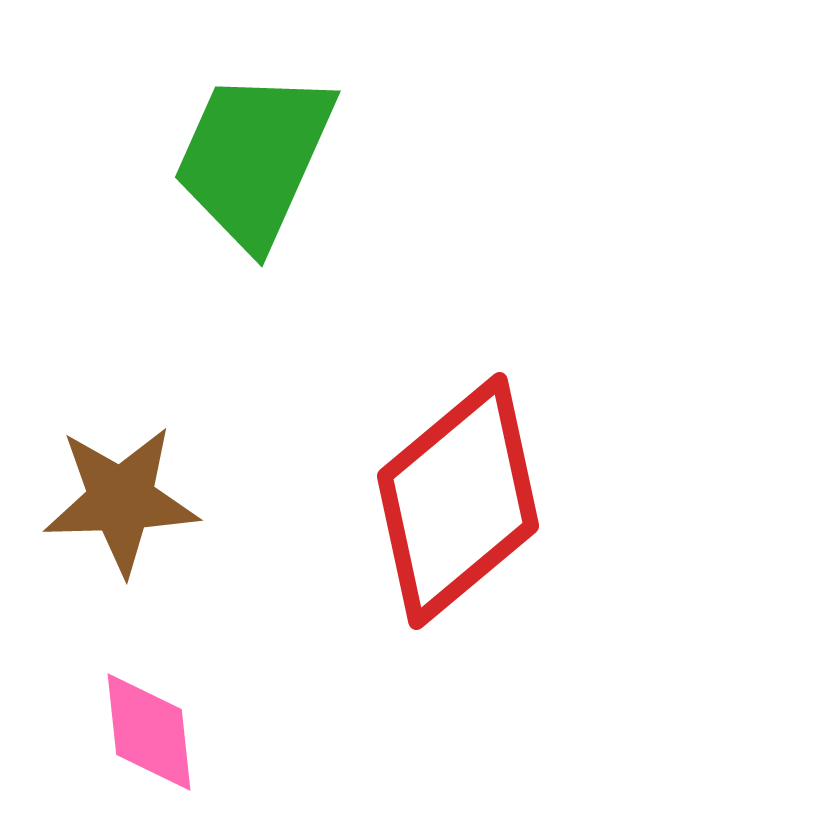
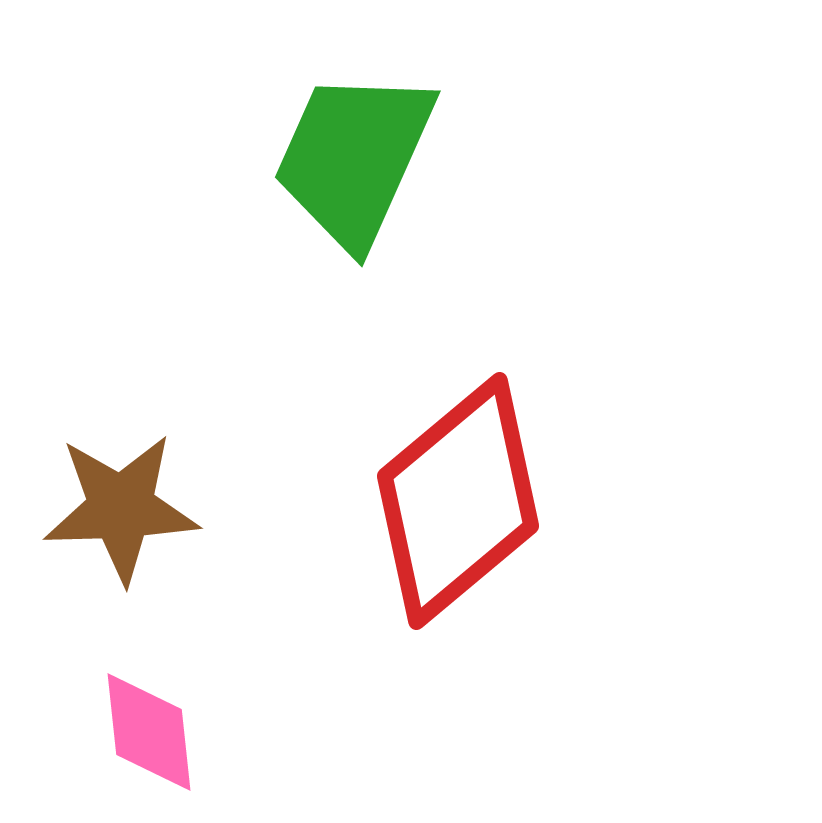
green trapezoid: moved 100 px right
brown star: moved 8 px down
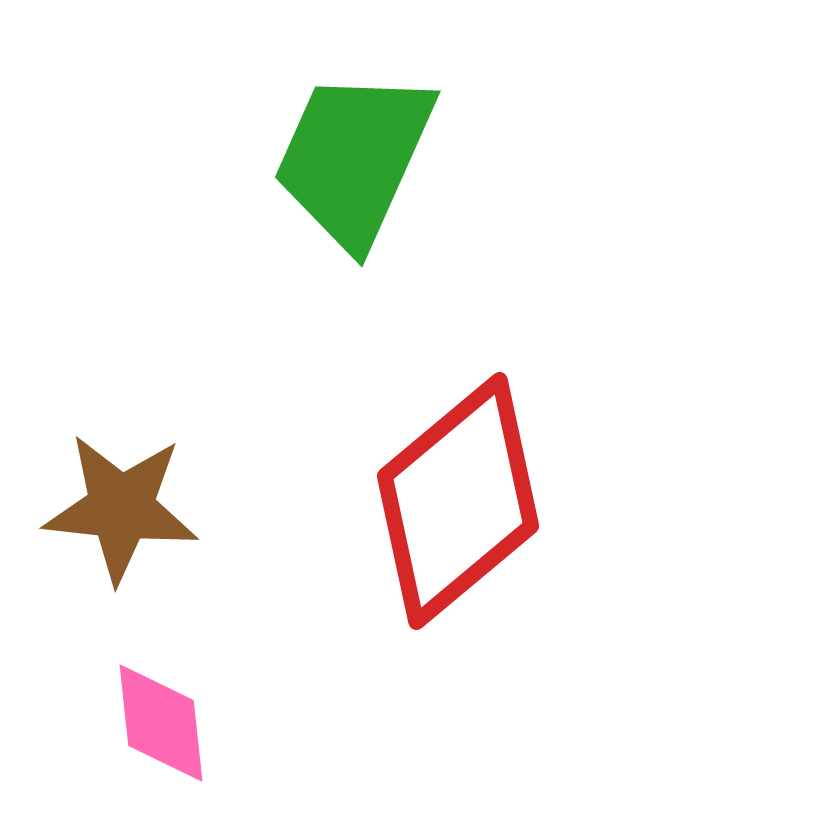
brown star: rotated 8 degrees clockwise
pink diamond: moved 12 px right, 9 px up
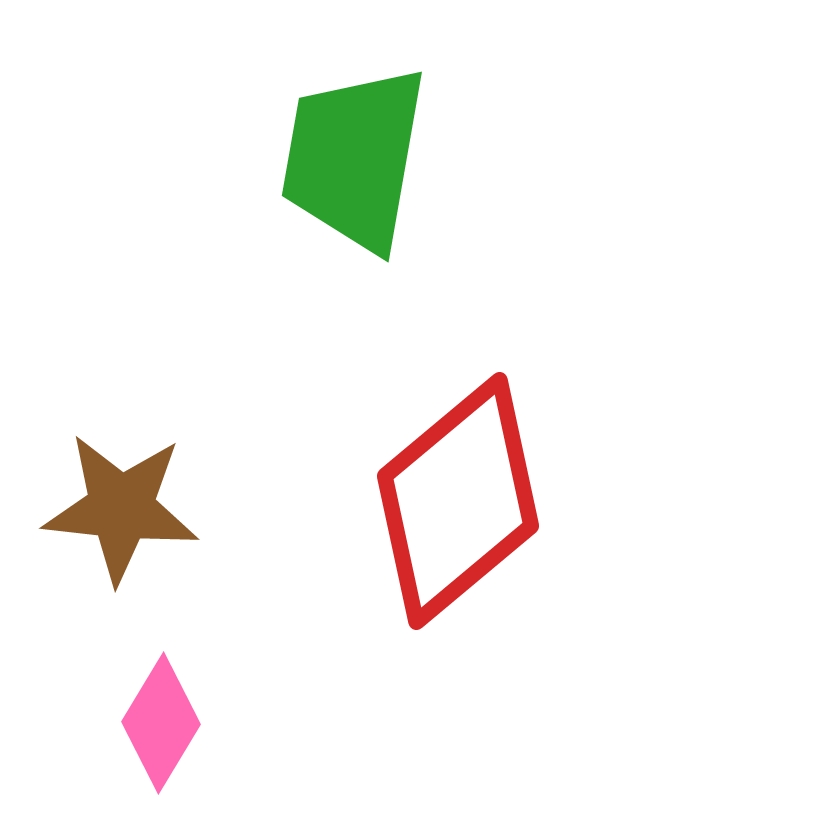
green trapezoid: rotated 14 degrees counterclockwise
pink diamond: rotated 37 degrees clockwise
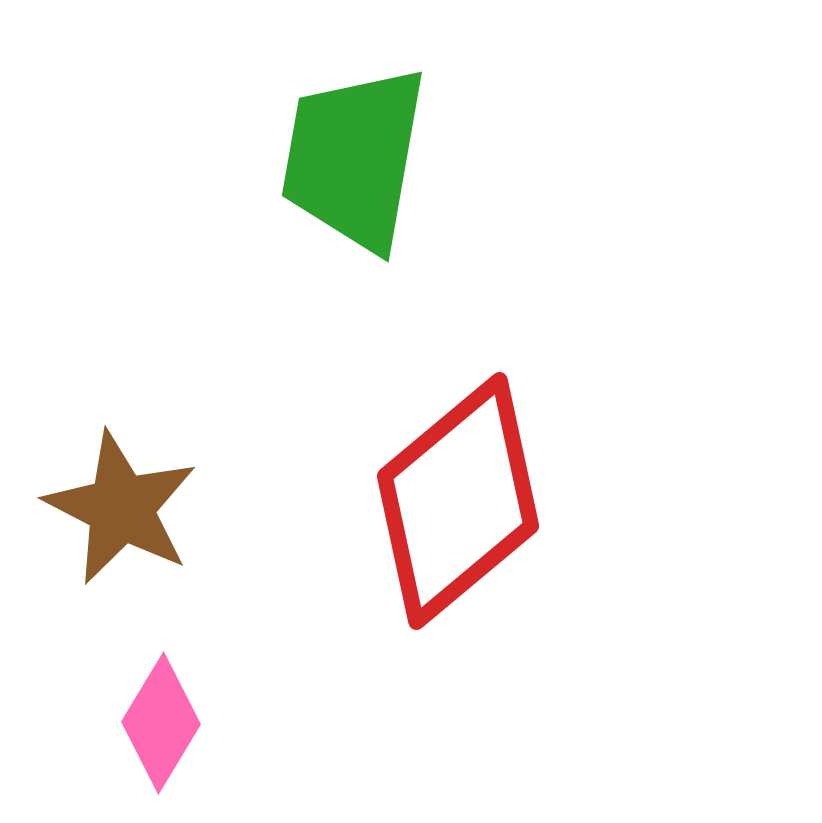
brown star: rotated 21 degrees clockwise
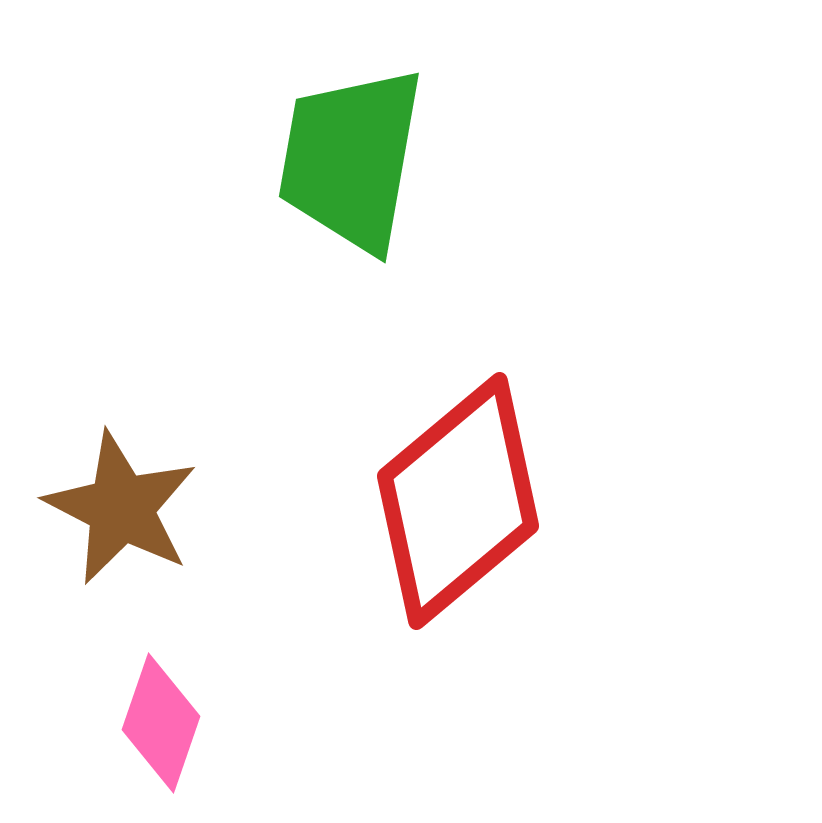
green trapezoid: moved 3 px left, 1 px down
pink diamond: rotated 12 degrees counterclockwise
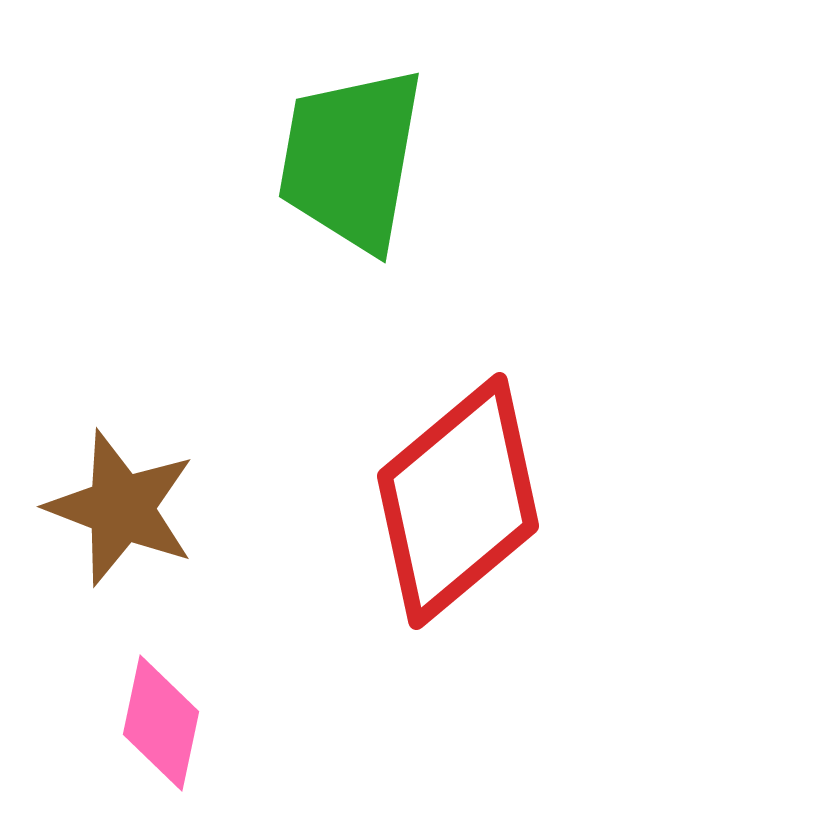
brown star: rotated 6 degrees counterclockwise
pink diamond: rotated 7 degrees counterclockwise
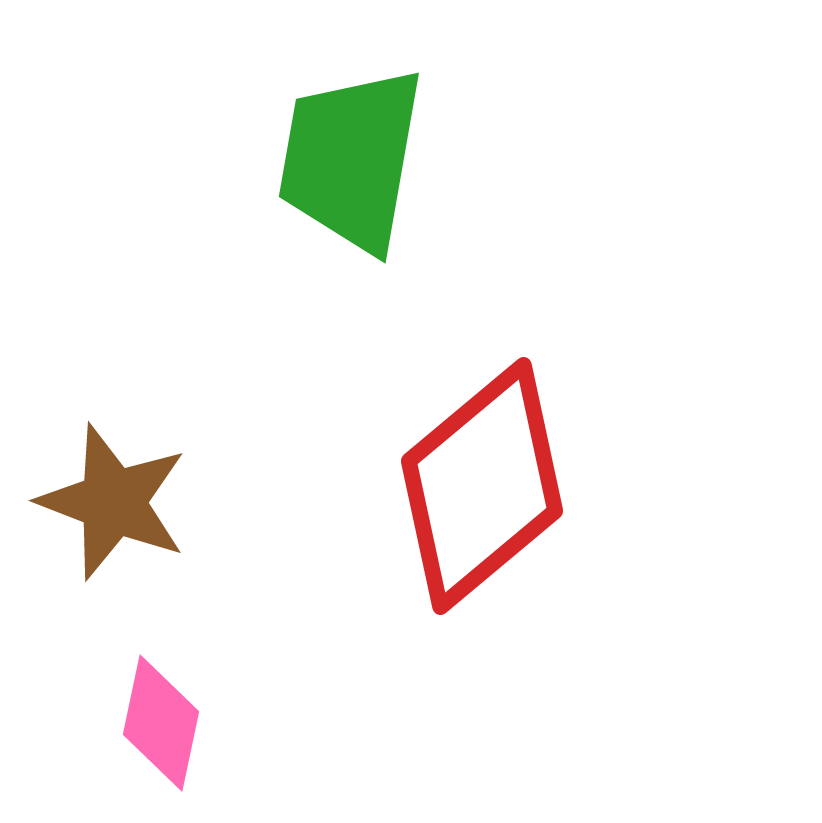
red diamond: moved 24 px right, 15 px up
brown star: moved 8 px left, 6 px up
